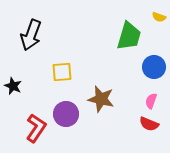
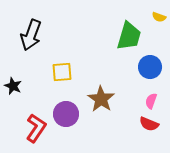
blue circle: moved 4 px left
brown star: rotated 20 degrees clockwise
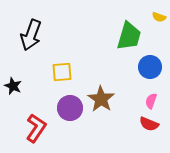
purple circle: moved 4 px right, 6 px up
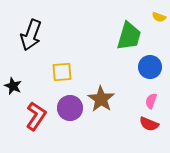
red L-shape: moved 12 px up
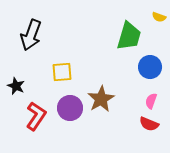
black star: moved 3 px right
brown star: rotated 8 degrees clockwise
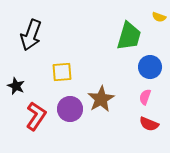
pink semicircle: moved 6 px left, 4 px up
purple circle: moved 1 px down
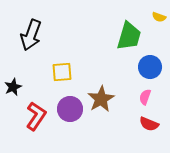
black star: moved 3 px left, 1 px down; rotated 24 degrees clockwise
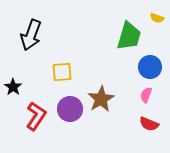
yellow semicircle: moved 2 px left, 1 px down
black star: rotated 12 degrees counterclockwise
pink semicircle: moved 1 px right, 2 px up
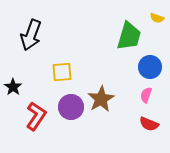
purple circle: moved 1 px right, 2 px up
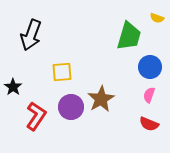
pink semicircle: moved 3 px right
